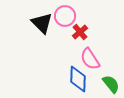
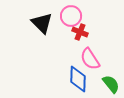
pink circle: moved 6 px right
red cross: rotated 28 degrees counterclockwise
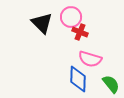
pink circle: moved 1 px down
pink semicircle: rotated 40 degrees counterclockwise
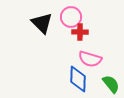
red cross: rotated 21 degrees counterclockwise
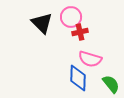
red cross: rotated 14 degrees counterclockwise
blue diamond: moved 1 px up
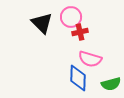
green semicircle: rotated 114 degrees clockwise
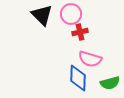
pink circle: moved 3 px up
black triangle: moved 8 px up
green semicircle: moved 1 px left, 1 px up
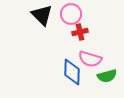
blue diamond: moved 6 px left, 6 px up
green semicircle: moved 3 px left, 7 px up
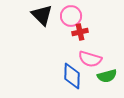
pink circle: moved 2 px down
blue diamond: moved 4 px down
